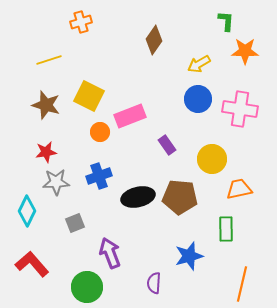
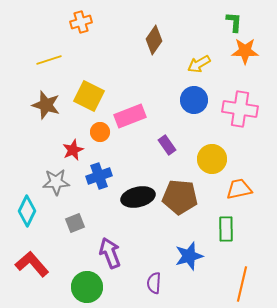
green L-shape: moved 8 px right, 1 px down
blue circle: moved 4 px left, 1 px down
red star: moved 27 px right, 2 px up; rotated 15 degrees counterclockwise
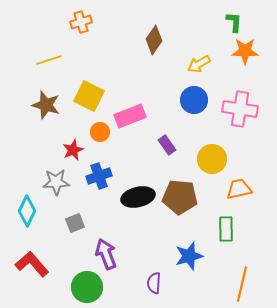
purple arrow: moved 4 px left, 1 px down
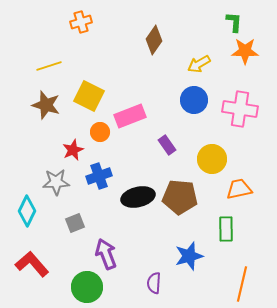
yellow line: moved 6 px down
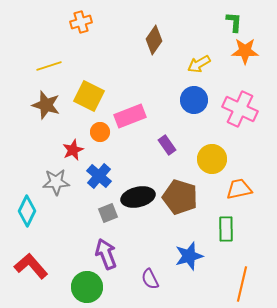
pink cross: rotated 16 degrees clockwise
blue cross: rotated 30 degrees counterclockwise
brown pentagon: rotated 12 degrees clockwise
gray square: moved 33 px right, 10 px up
red L-shape: moved 1 px left, 2 px down
purple semicircle: moved 4 px left, 4 px up; rotated 30 degrees counterclockwise
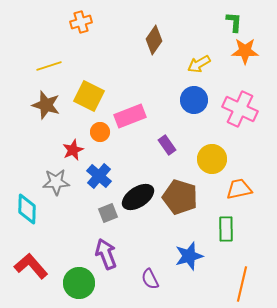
black ellipse: rotated 20 degrees counterclockwise
cyan diamond: moved 2 px up; rotated 24 degrees counterclockwise
green circle: moved 8 px left, 4 px up
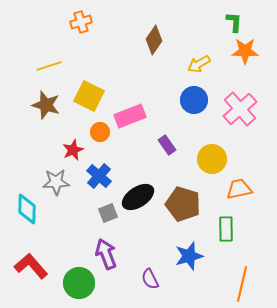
pink cross: rotated 24 degrees clockwise
brown pentagon: moved 3 px right, 7 px down
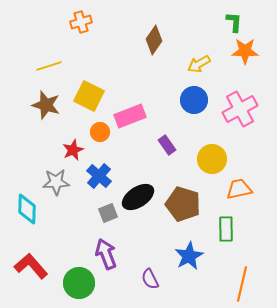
pink cross: rotated 12 degrees clockwise
blue star: rotated 12 degrees counterclockwise
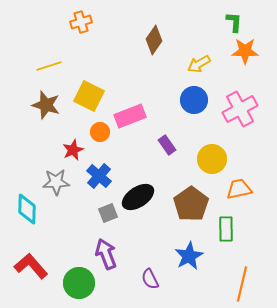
brown pentagon: moved 8 px right; rotated 20 degrees clockwise
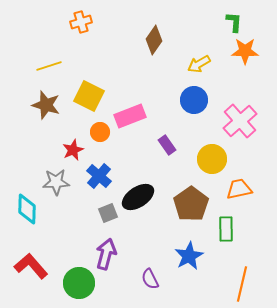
pink cross: moved 12 px down; rotated 12 degrees counterclockwise
purple arrow: rotated 36 degrees clockwise
